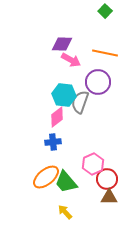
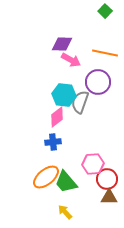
pink hexagon: rotated 20 degrees clockwise
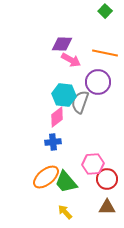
brown triangle: moved 2 px left, 10 px down
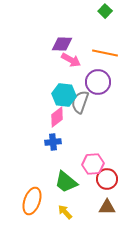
orange ellipse: moved 14 px left, 24 px down; rotated 32 degrees counterclockwise
green trapezoid: rotated 10 degrees counterclockwise
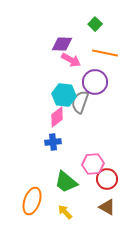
green square: moved 10 px left, 13 px down
purple circle: moved 3 px left
brown triangle: rotated 30 degrees clockwise
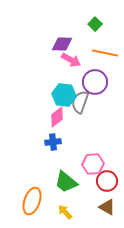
red circle: moved 2 px down
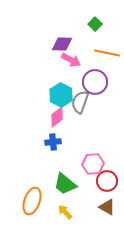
orange line: moved 2 px right
cyan hexagon: moved 3 px left; rotated 20 degrees clockwise
green trapezoid: moved 1 px left, 2 px down
